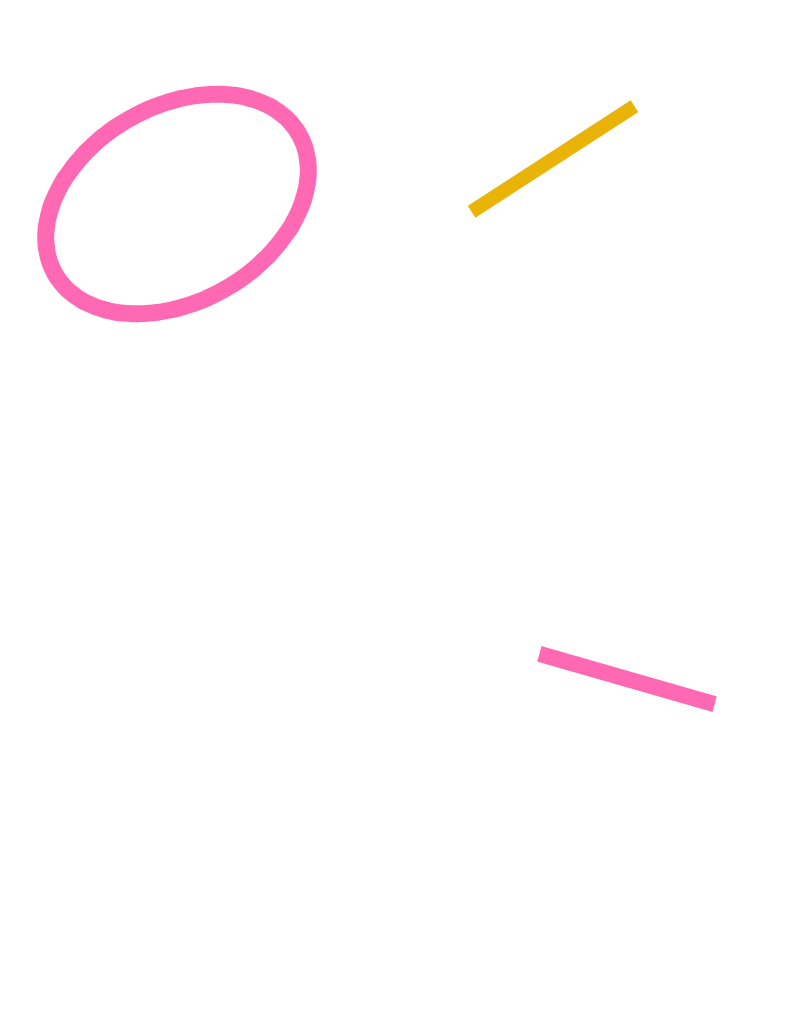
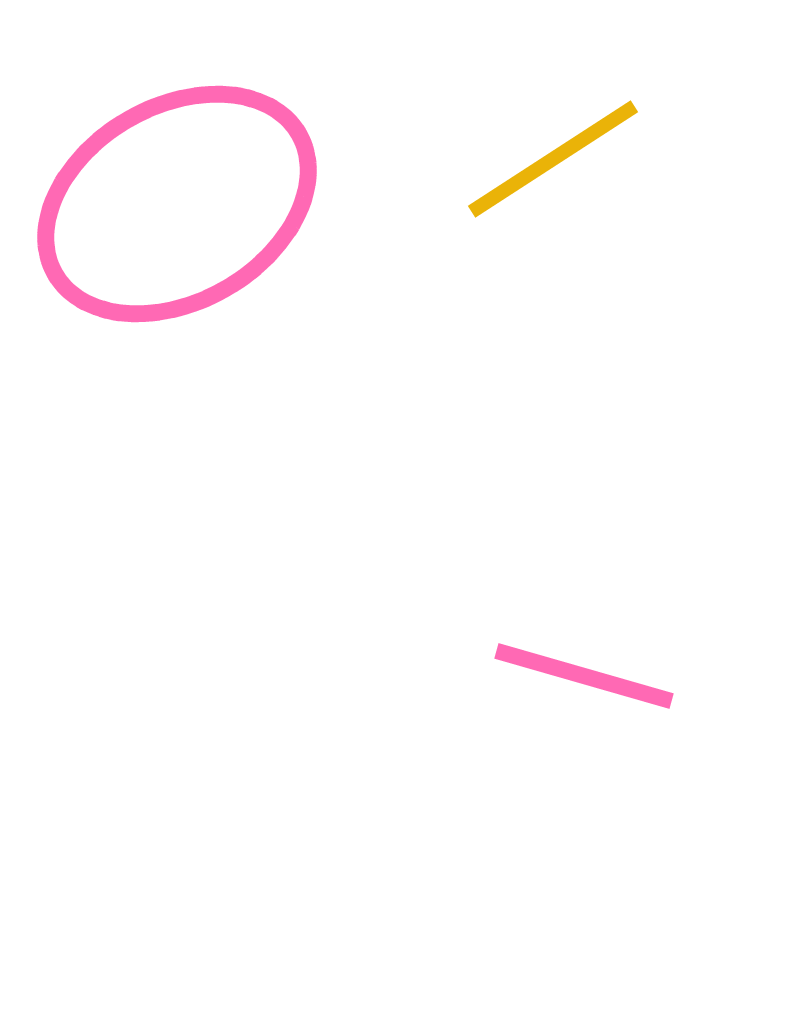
pink line: moved 43 px left, 3 px up
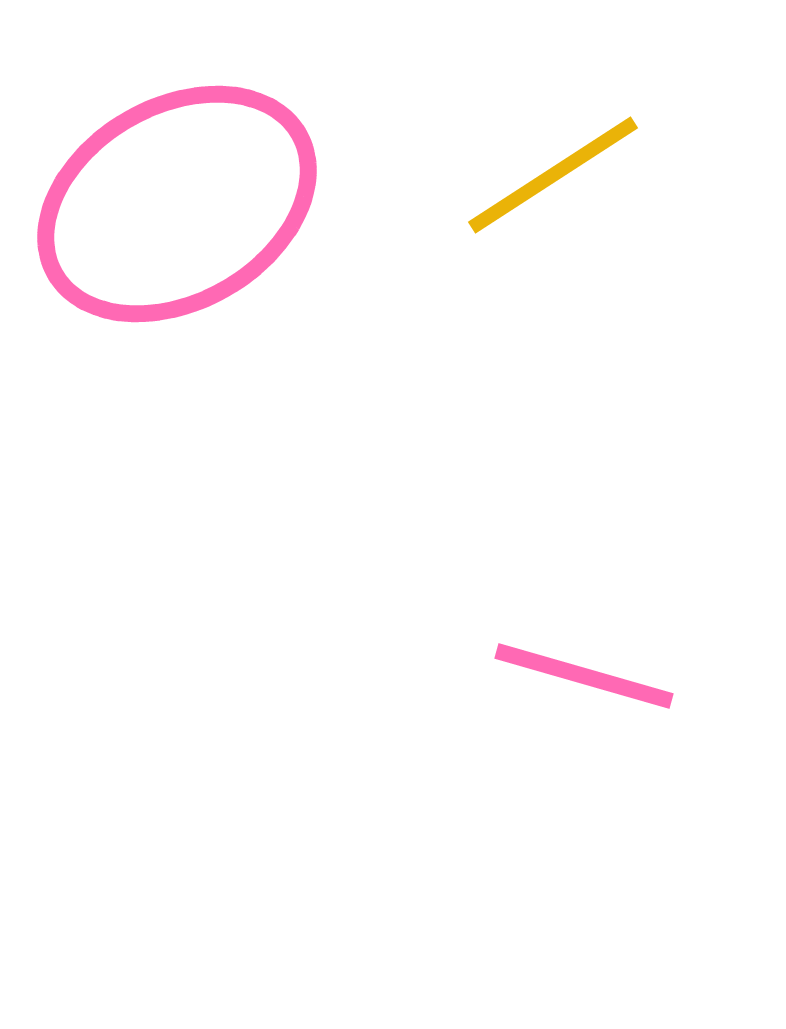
yellow line: moved 16 px down
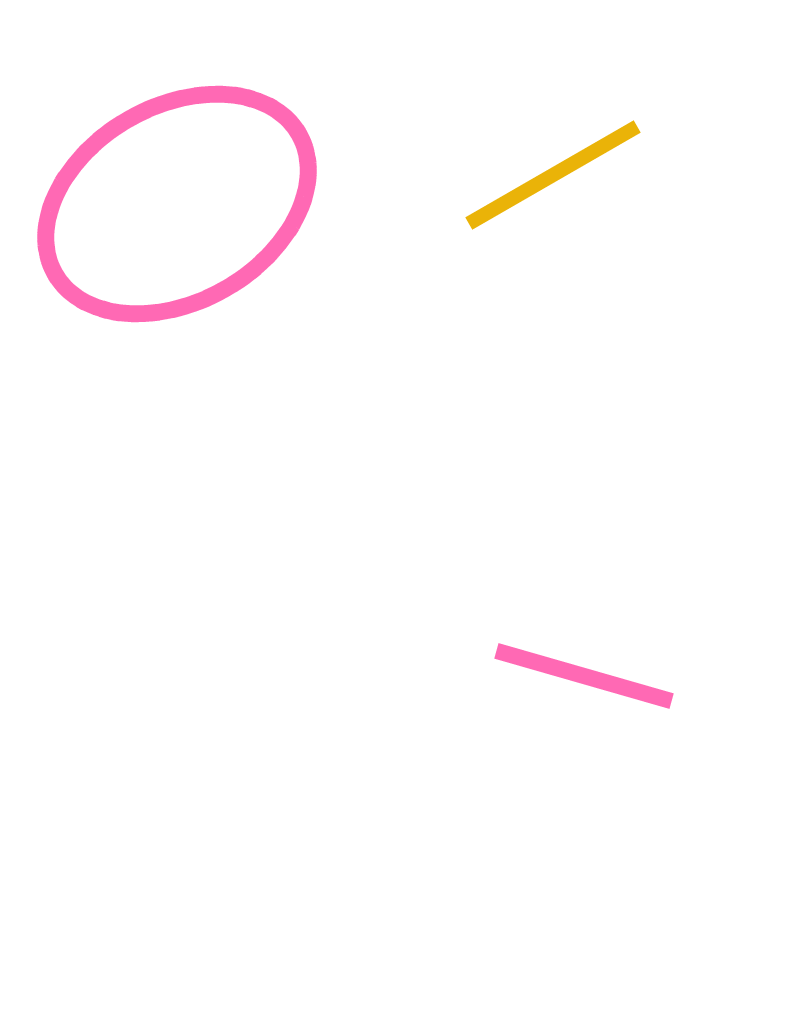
yellow line: rotated 3 degrees clockwise
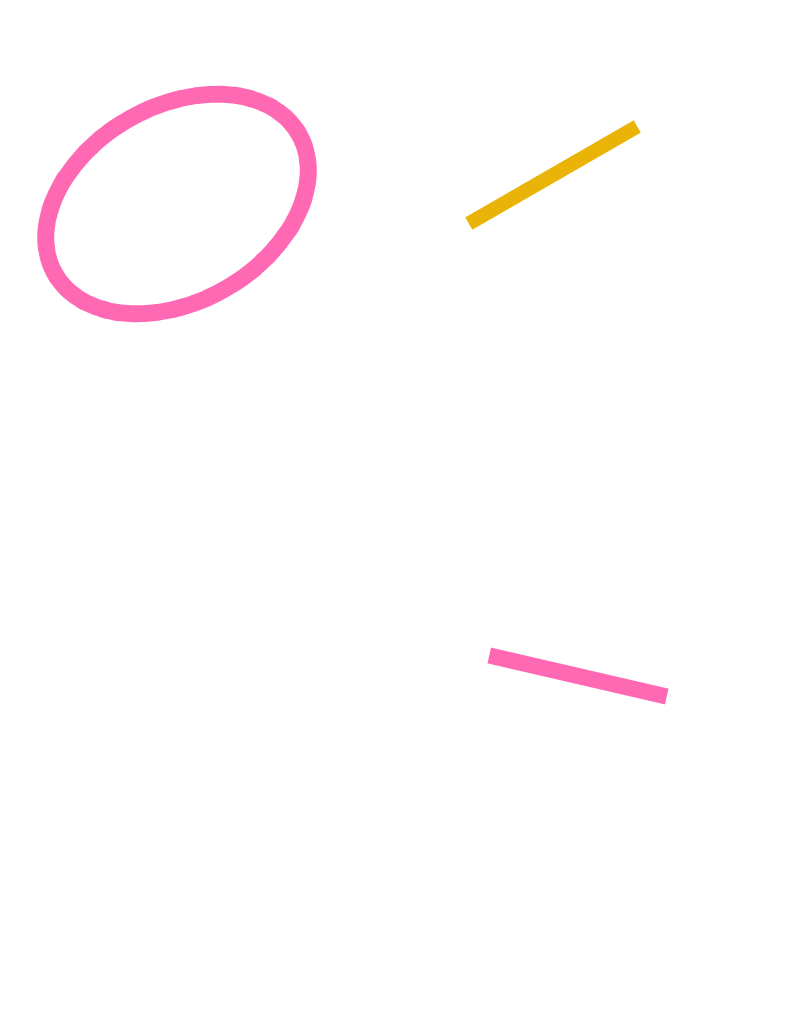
pink line: moved 6 px left; rotated 3 degrees counterclockwise
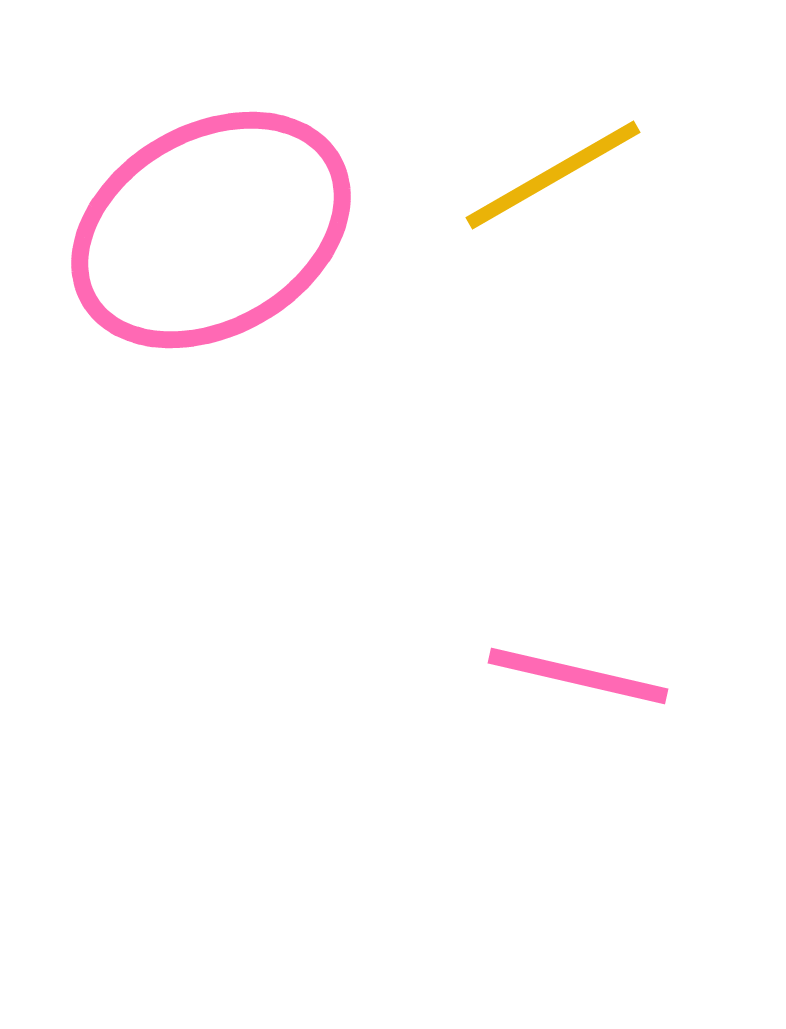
pink ellipse: moved 34 px right, 26 px down
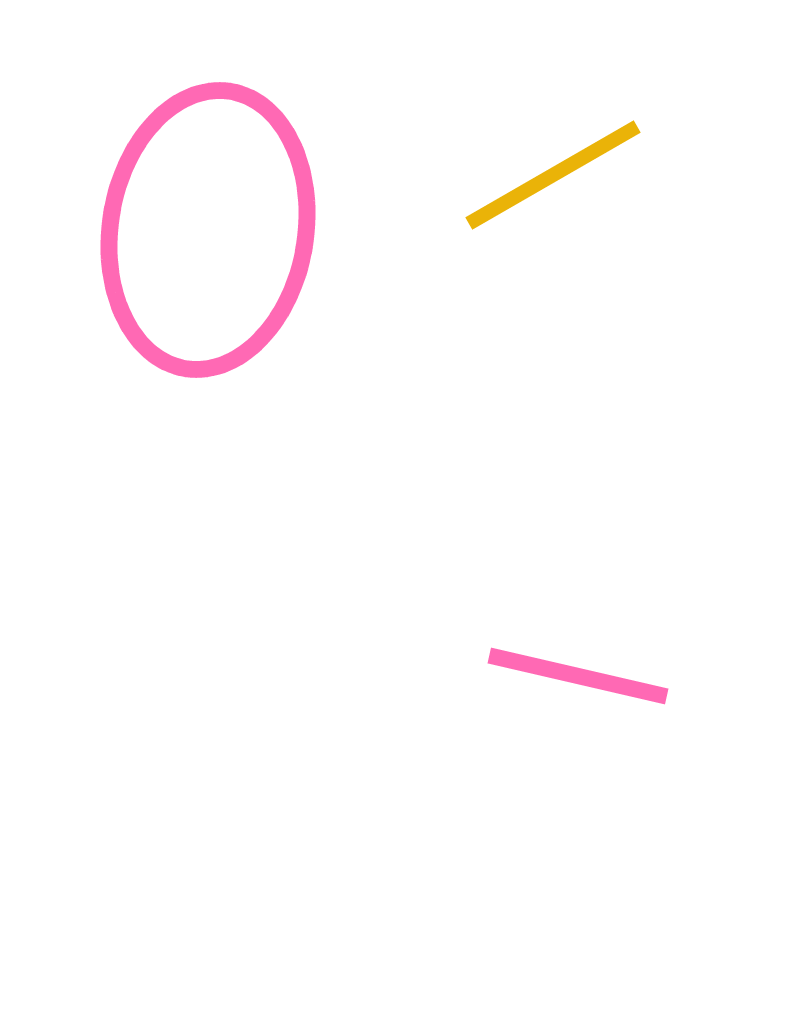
pink ellipse: moved 3 px left; rotated 51 degrees counterclockwise
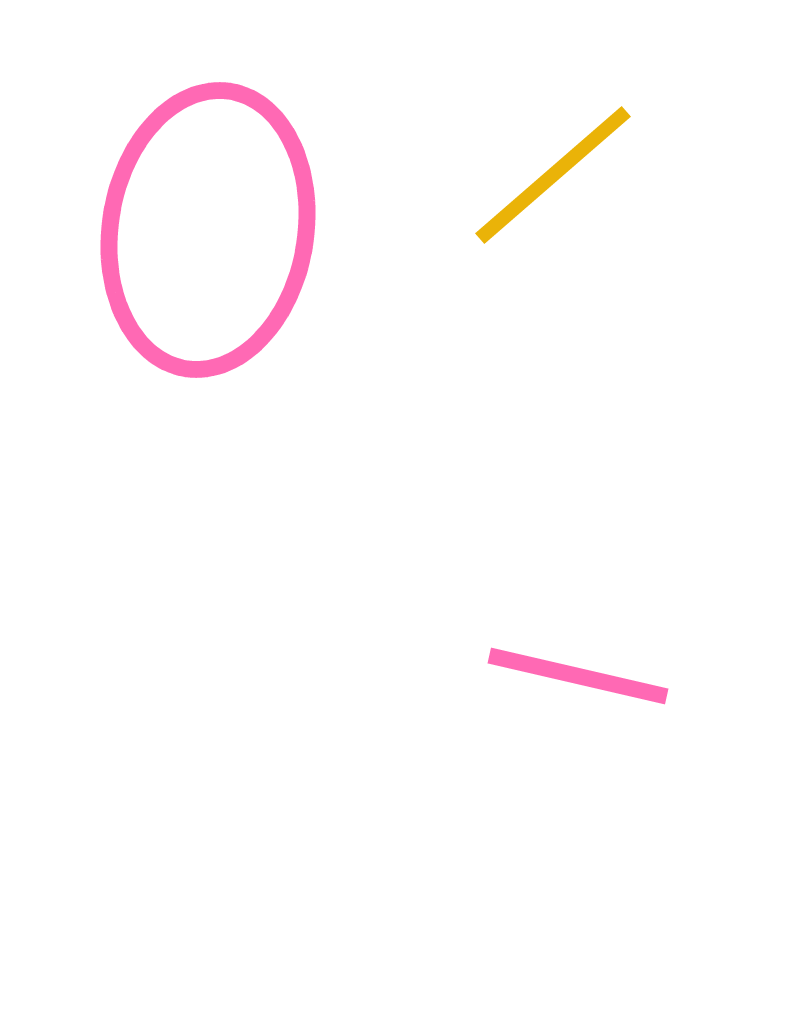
yellow line: rotated 11 degrees counterclockwise
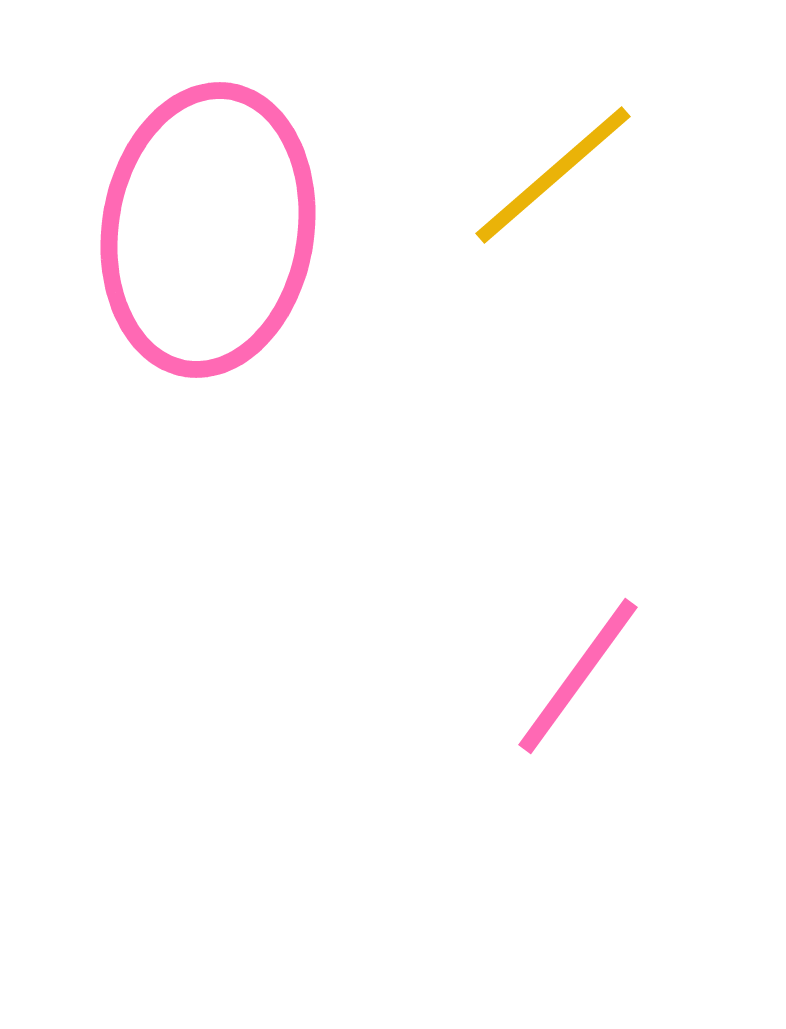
pink line: rotated 67 degrees counterclockwise
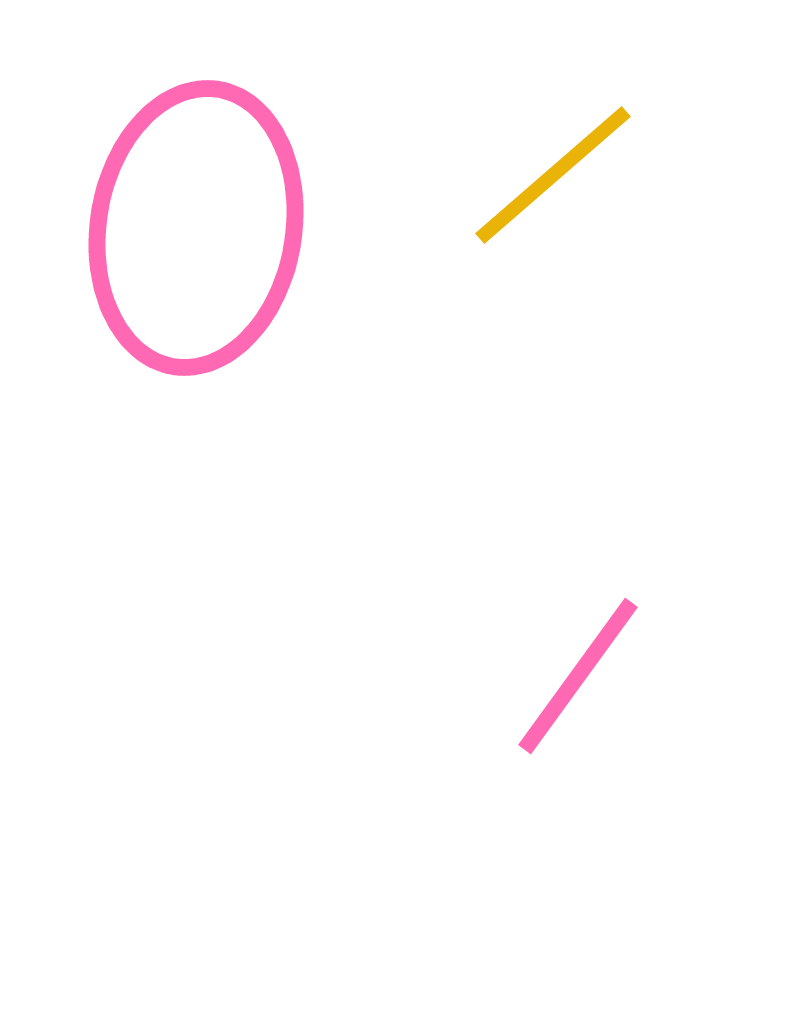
pink ellipse: moved 12 px left, 2 px up
